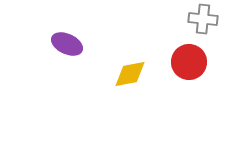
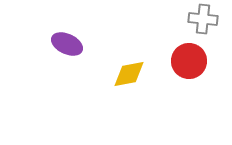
red circle: moved 1 px up
yellow diamond: moved 1 px left
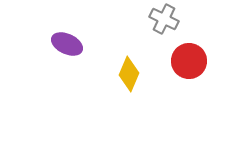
gray cross: moved 39 px left; rotated 20 degrees clockwise
yellow diamond: rotated 56 degrees counterclockwise
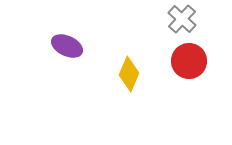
gray cross: moved 18 px right; rotated 16 degrees clockwise
purple ellipse: moved 2 px down
